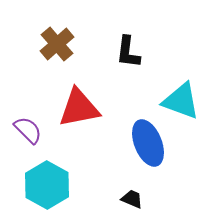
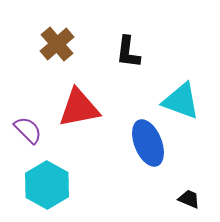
black trapezoid: moved 57 px right
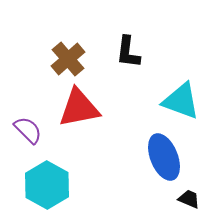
brown cross: moved 11 px right, 15 px down
blue ellipse: moved 16 px right, 14 px down
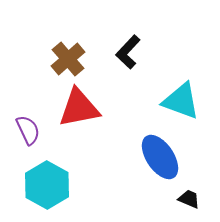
black L-shape: rotated 36 degrees clockwise
purple semicircle: rotated 20 degrees clockwise
blue ellipse: moved 4 px left; rotated 12 degrees counterclockwise
